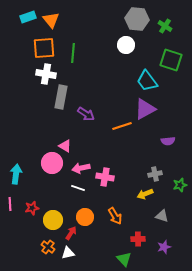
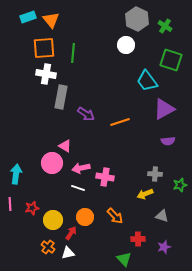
gray hexagon: rotated 20 degrees clockwise
purple triangle: moved 19 px right
orange line: moved 2 px left, 4 px up
gray cross: rotated 16 degrees clockwise
orange arrow: rotated 12 degrees counterclockwise
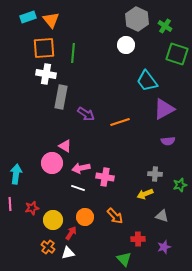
green square: moved 6 px right, 6 px up
